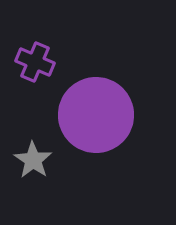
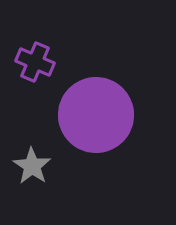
gray star: moved 1 px left, 6 px down
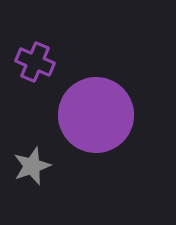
gray star: rotated 18 degrees clockwise
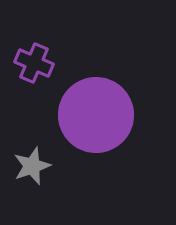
purple cross: moved 1 px left, 1 px down
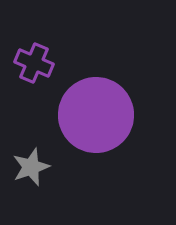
gray star: moved 1 px left, 1 px down
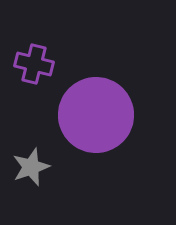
purple cross: moved 1 px down; rotated 9 degrees counterclockwise
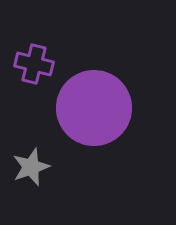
purple circle: moved 2 px left, 7 px up
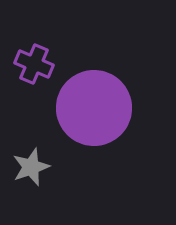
purple cross: rotated 9 degrees clockwise
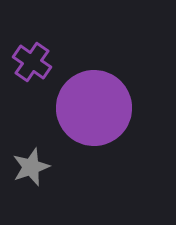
purple cross: moved 2 px left, 2 px up; rotated 12 degrees clockwise
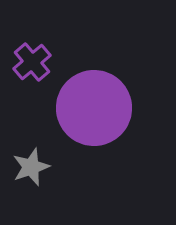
purple cross: rotated 15 degrees clockwise
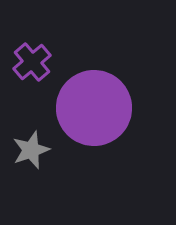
gray star: moved 17 px up
